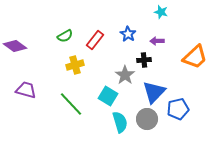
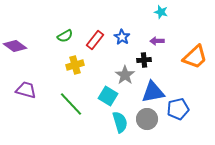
blue star: moved 6 px left, 3 px down
blue triangle: moved 1 px left; rotated 35 degrees clockwise
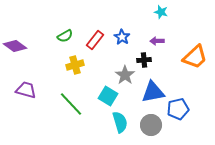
gray circle: moved 4 px right, 6 px down
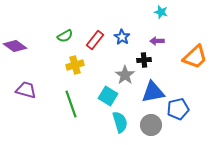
green line: rotated 24 degrees clockwise
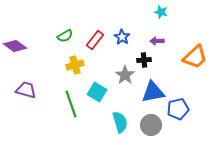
cyan square: moved 11 px left, 4 px up
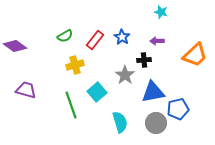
orange trapezoid: moved 2 px up
cyan square: rotated 18 degrees clockwise
green line: moved 1 px down
gray circle: moved 5 px right, 2 px up
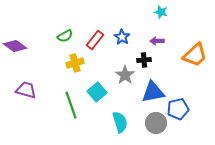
yellow cross: moved 2 px up
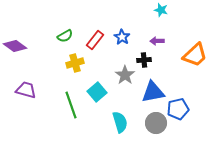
cyan star: moved 2 px up
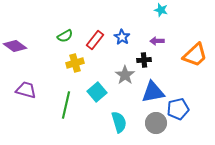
green line: moved 5 px left; rotated 32 degrees clockwise
cyan semicircle: moved 1 px left
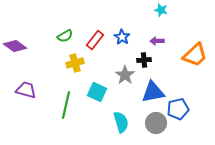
cyan square: rotated 24 degrees counterclockwise
cyan semicircle: moved 2 px right
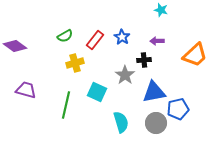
blue triangle: moved 1 px right
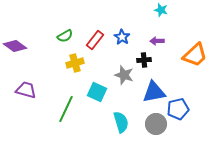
gray star: moved 1 px left; rotated 18 degrees counterclockwise
green line: moved 4 px down; rotated 12 degrees clockwise
gray circle: moved 1 px down
